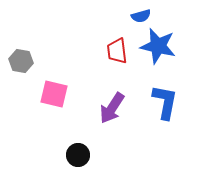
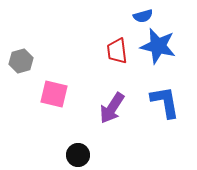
blue semicircle: moved 2 px right
gray hexagon: rotated 25 degrees counterclockwise
blue L-shape: rotated 21 degrees counterclockwise
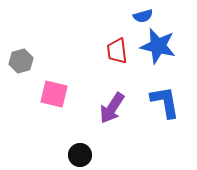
black circle: moved 2 px right
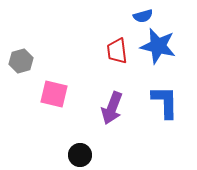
blue L-shape: rotated 9 degrees clockwise
purple arrow: rotated 12 degrees counterclockwise
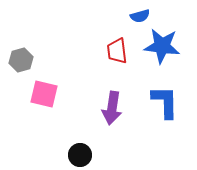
blue semicircle: moved 3 px left
blue star: moved 4 px right; rotated 6 degrees counterclockwise
gray hexagon: moved 1 px up
pink square: moved 10 px left
purple arrow: rotated 12 degrees counterclockwise
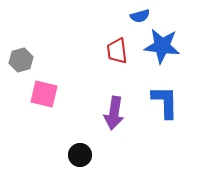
purple arrow: moved 2 px right, 5 px down
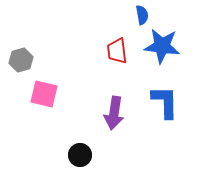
blue semicircle: moved 2 px right, 1 px up; rotated 84 degrees counterclockwise
